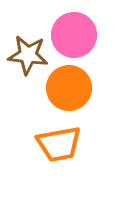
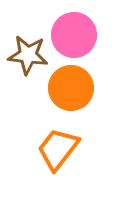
orange circle: moved 2 px right
orange trapezoid: moved 1 px left, 5 px down; rotated 138 degrees clockwise
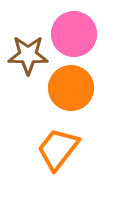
pink circle: moved 1 px up
brown star: rotated 6 degrees counterclockwise
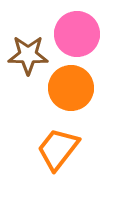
pink circle: moved 3 px right
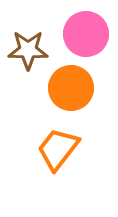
pink circle: moved 9 px right
brown star: moved 5 px up
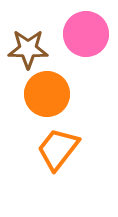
brown star: moved 1 px up
orange circle: moved 24 px left, 6 px down
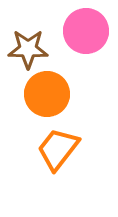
pink circle: moved 3 px up
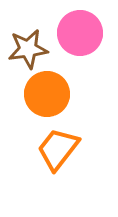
pink circle: moved 6 px left, 2 px down
brown star: rotated 9 degrees counterclockwise
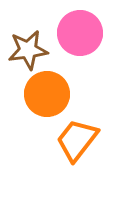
brown star: moved 1 px down
orange trapezoid: moved 19 px right, 9 px up
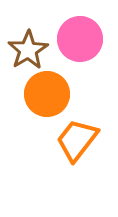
pink circle: moved 6 px down
brown star: rotated 24 degrees counterclockwise
